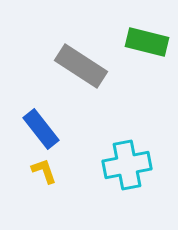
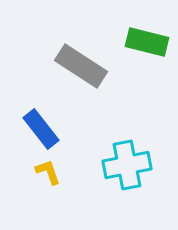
yellow L-shape: moved 4 px right, 1 px down
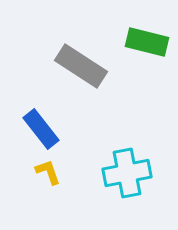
cyan cross: moved 8 px down
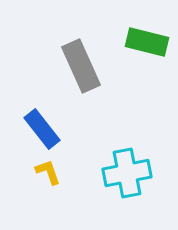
gray rectangle: rotated 33 degrees clockwise
blue rectangle: moved 1 px right
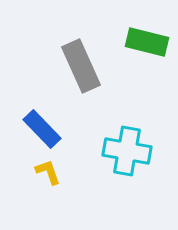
blue rectangle: rotated 6 degrees counterclockwise
cyan cross: moved 22 px up; rotated 21 degrees clockwise
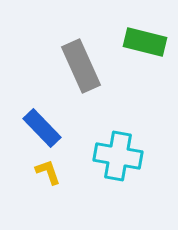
green rectangle: moved 2 px left
blue rectangle: moved 1 px up
cyan cross: moved 9 px left, 5 px down
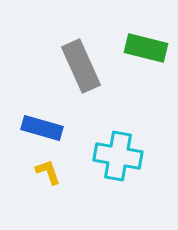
green rectangle: moved 1 px right, 6 px down
blue rectangle: rotated 30 degrees counterclockwise
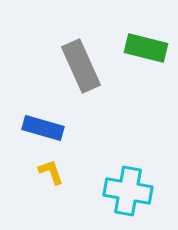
blue rectangle: moved 1 px right
cyan cross: moved 10 px right, 35 px down
yellow L-shape: moved 3 px right
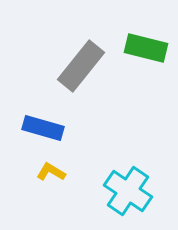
gray rectangle: rotated 63 degrees clockwise
yellow L-shape: rotated 40 degrees counterclockwise
cyan cross: rotated 24 degrees clockwise
